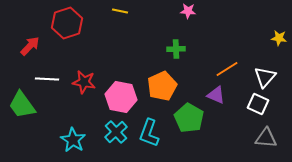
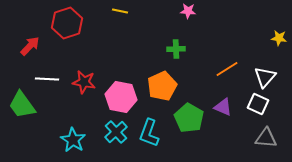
purple triangle: moved 7 px right, 12 px down
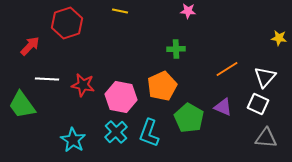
red star: moved 1 px left, 3 px down
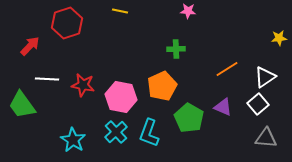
yellow star: rotated 14 degrees counterclockwise
white triangle: rotated 15 degrees clockwise
white square: rotated 25 degrees clockwise
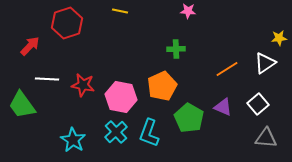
white triangle: moved 14 px up
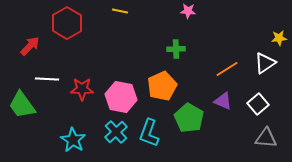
red hexagon: rotated 12 degrees counterclockwise
red star: moved 1 px left, 4 px down; rotated 10 degrees counterclockwise
purple triangle: moved 6 px up
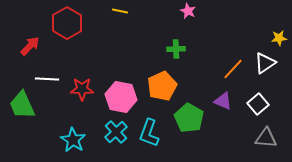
pink star: rotated 21 degrees clockwise
orange line: moved 6 px right; rotated 15 degrees counterclockwise
green trapezoid: rotated 12 degrees clockwise
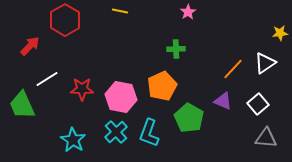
pink star: moved 1 px down; rotated 14 degrees clockwise
red hexagon: moved 2 px left, 3 px up
yellow star: moved 1 px right, 5 px up
white line: rotated 35 degrees counterclockwise
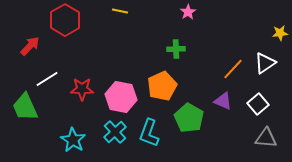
green trapezoid: moved 3 px right, 2 px down
cyan cross: moved 1 px left
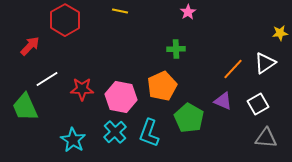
white square: rotated 10 degrees clockwise
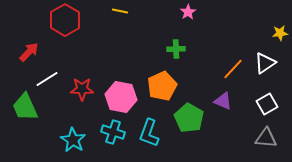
red arrow: moved 1 px left, 6 px down
white square: moved 9 px right
cyan cross: moved 2 px left; rotated 30 degrees counterclockwise
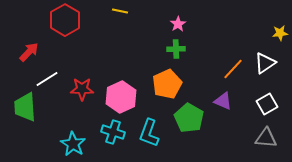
pink star: moved 10 px left, 12 px down
orange pentagon: moved 5 px right, 2 px up
pink hexagon: rotated 24 degrees clockwise
green trapezoid: rotated 20 degrees clockwise
cyan star: moved 4 px down
